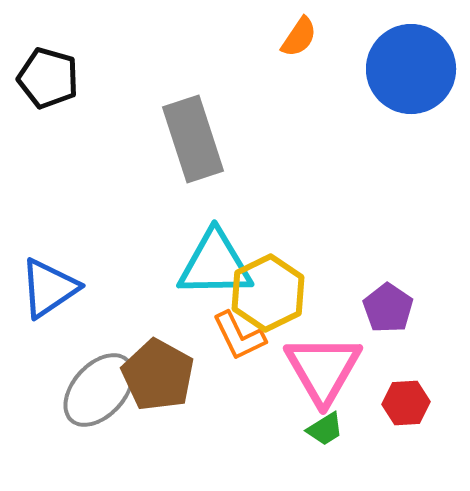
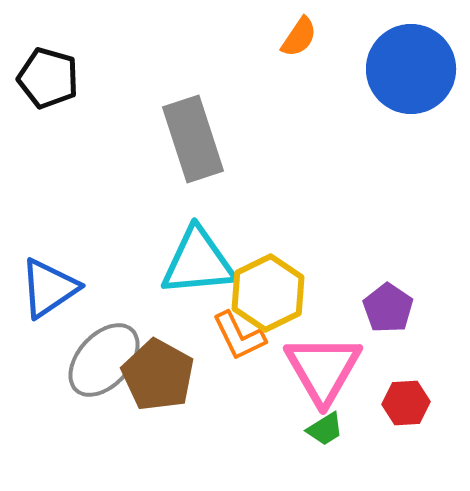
cyan triangle: moved 17 px left, 2 px up; rotated 4 degrees counterclockwise
gray ellipse: moved 5 px right, 30 px up
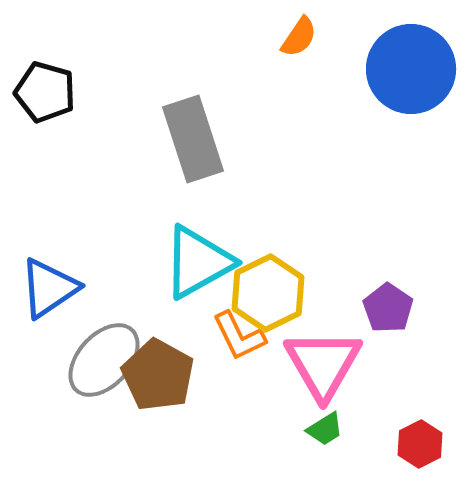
black pentagon: moved 3 px left, 14 px down
cyan triangle: rotated 24 degrees counterclockwise
pink triangle: moved 5 px up
red hexagon: moved 14 px right, 41 px down; rotated 24 degrees counterclockwise
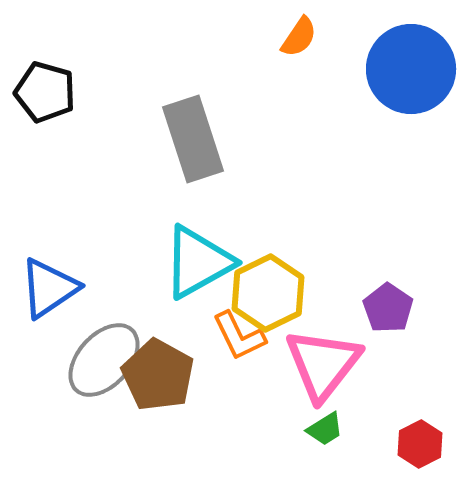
pink triangle: rotated 8 degrees clockwise
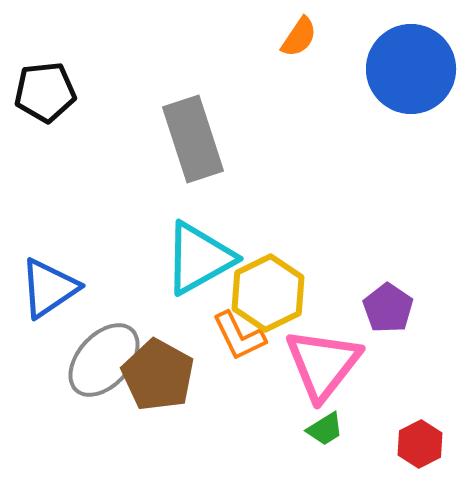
black pentagon: rotated 22 degrees counterclockwise
cyan triangle: moved 1 px right, 4 px up
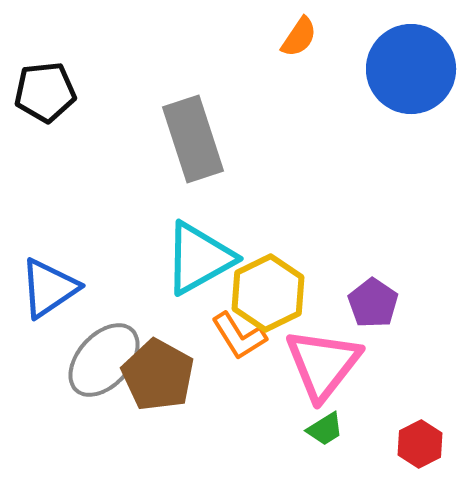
purple pentagon: moved 15 px left, 5 px up
orange L-shape: rotated 6 degrees counterclockwise
